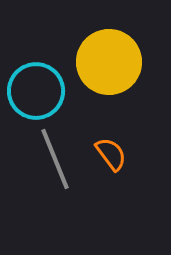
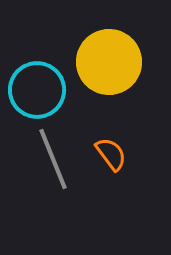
cyan circle: moved 1 px right, 1 px up
gray line: moved 2 px left
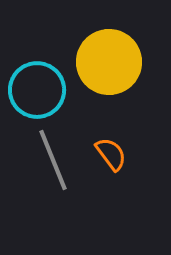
gray line: moved 1 px down
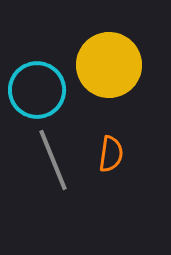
yellow circle: moved 3 px down
orange semicircle: rotated 45 degrees clockwise
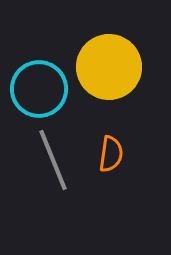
yellow circle: moved 2 px down
cyan circle: moved 2 px right, 1 px up
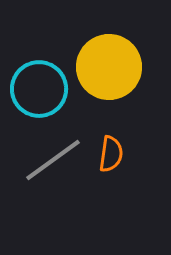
gray line: rotated 76 degrees clockwise
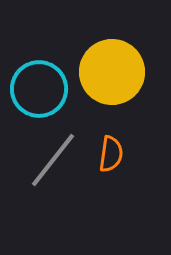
yellow circle: moved 3 px right, 5 px down
gray line: rotated 16 degrees counterclockwise
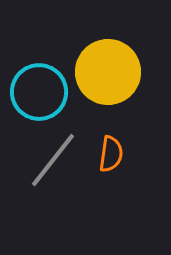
yellow circle: moved 4 px left
cyan circle: moved 3 px down
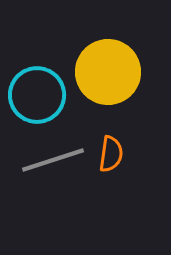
cyan circle: moved 2 px left, 3 px down
gray line: rotated 34 degrees clockwise
